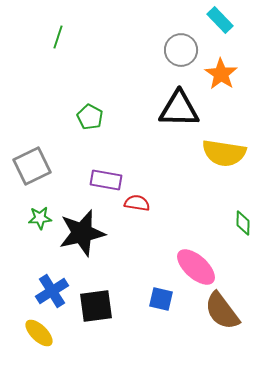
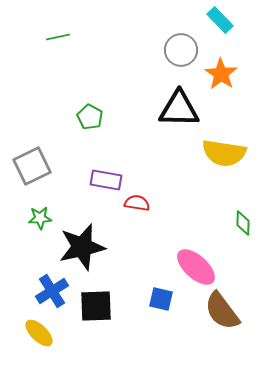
green line: rotated 60 degrees clockwise
black star: moved 14 px down
black square: rotated 6 degrees clockwise
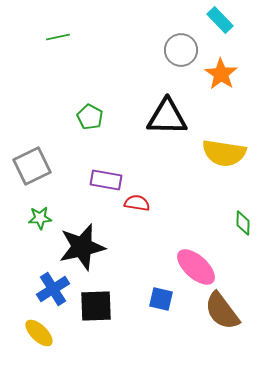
black triangle: moved 12 px left, 8 px down
blue cross: moved 1 px right, 2 px up
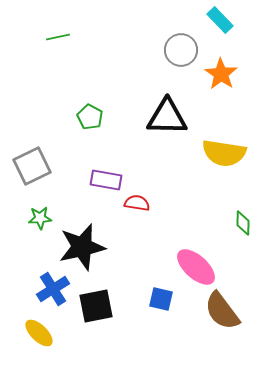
black square: rotated 9 degrees counterclockwise
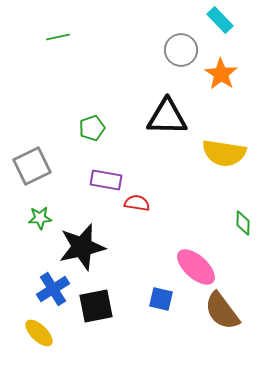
green pentagon: moved 2 px right, 11 px down; rotated 25 degrees clockwise
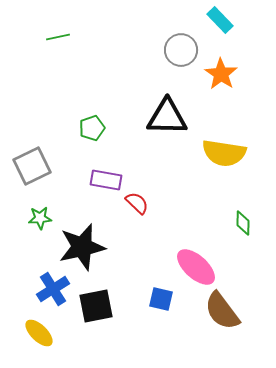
red semicircle: rotated 35 degrees clockwise
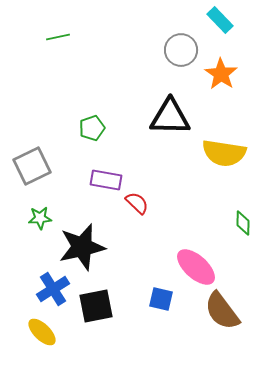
black triangle: moved 3 px right
yellow ellipse: moved 3 px right, 1 px up
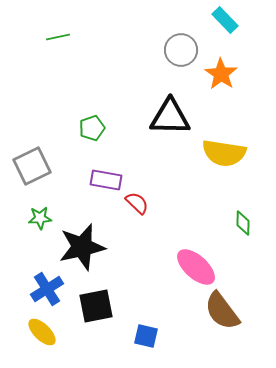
cyan rectangle: moved 5 px right
blue cross: moved 6 px left
blue square: moved 15 px left, 37 px down
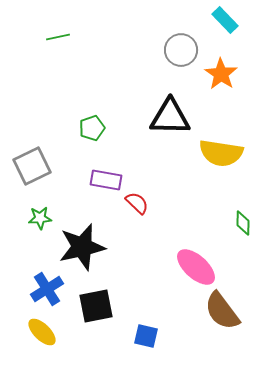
yellow semicircle: moved 3 px left
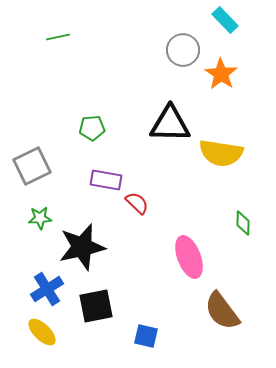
gray circle: moved 2 px right
black triangle: moved 7 px down
green pentagon: rotated 15 degrees clockwise
pink ellipse: moved 7 px left, 10 px up; rotated 27 degrees clockwise
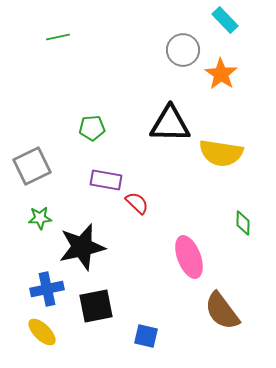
blue cross: rotated 20 degrees clockwise
